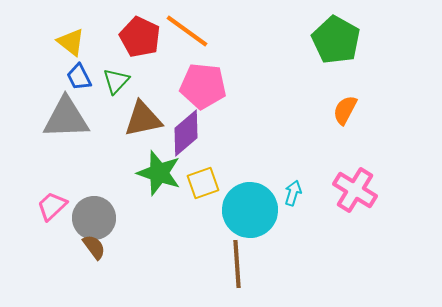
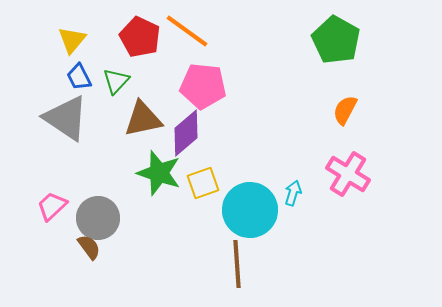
yellow triangle: moved 1 px right, 2 px up; rotated 32 degrees clockwise
gray triangle: rotated 36 degrees clockwise
pink cross: moved 7 px left, 16 px up
gray circle: moved 4 px right
brown semicircle: moved 5 px left
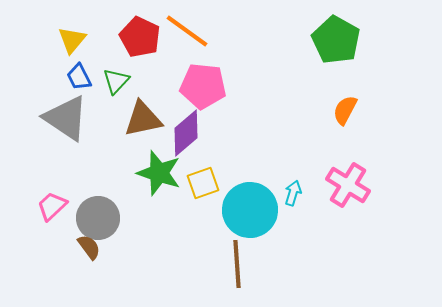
pink cross: moved 11 px down
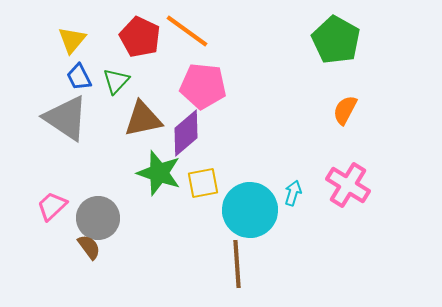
yellow square: rotated 8 degrees clockwise
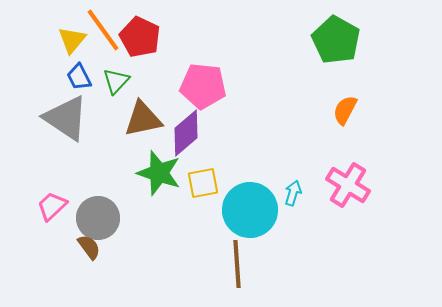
orange line: moved 84 px left, 1 px up; rotated 18 degrees clockwise
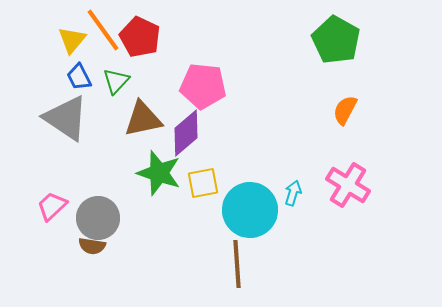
brown semicircle: moved 3 px right, 1 px up; rotated 136 degrees clockwise
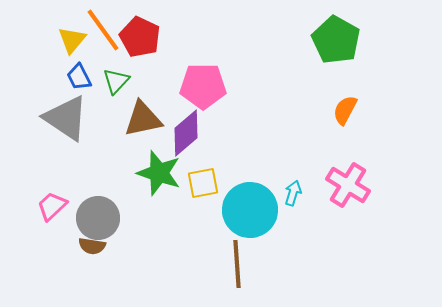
pink pentagon: rotated 6 degrees counterclockwise
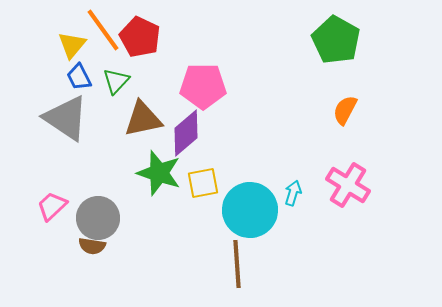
yellow triangle: moved 5 px down
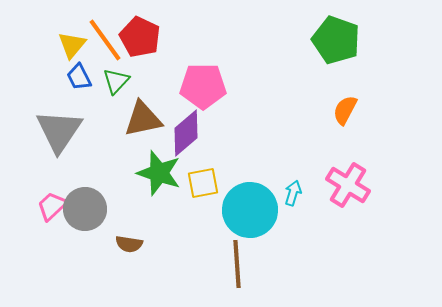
orange line: moved 2 px right, 10 px down
green pentagon: rotated 9 degrees counterclockwise
gray triangle: moved 7 px left, 13 px down; rotated 30 degrees clockwise
gray circle: moved 13 px left, 9 px up
brown semicircle: moved 37 px right, 2 px up
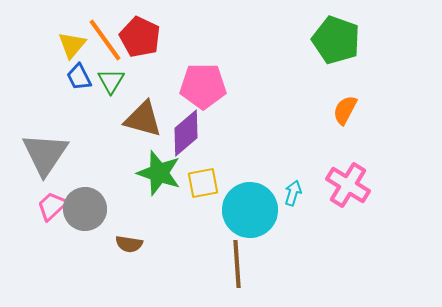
green triangle: moved 5 px left; rotated 12 degrees counterclockwise
brown triangle: rotated 27 degrees clockwise
gray triangle: moved 14 px left, 23 px down
